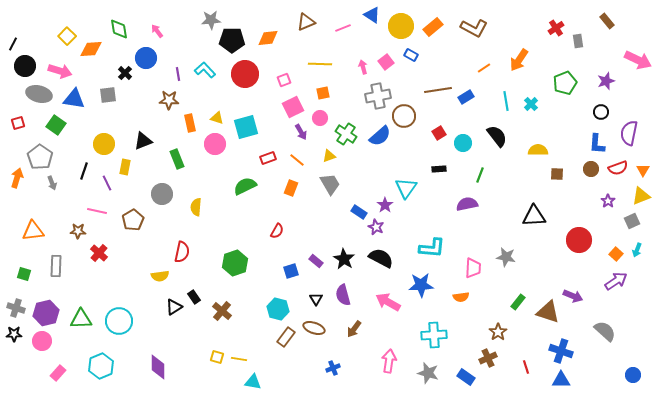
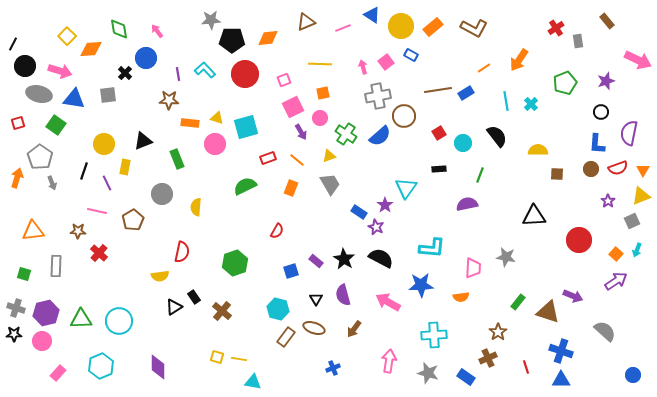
blue rectangle at (466, 97): moved 4 px up
orange rectangle at (190, 123): rotated 72 degrees counterclockwise
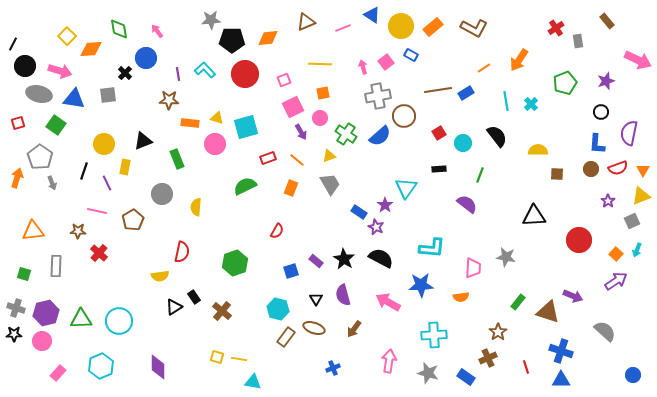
purple semicircle at (467, 204): rotated 50 degrees clockwise
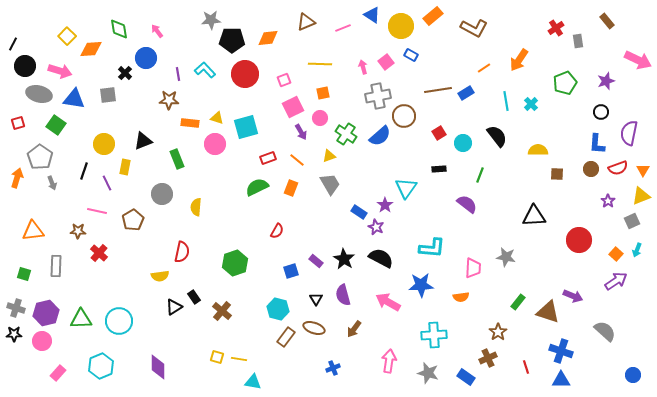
orange rectangle at (433, 27): moved 11 px up
green semicircle at (245, 186): moved 12 px right, 1 px down
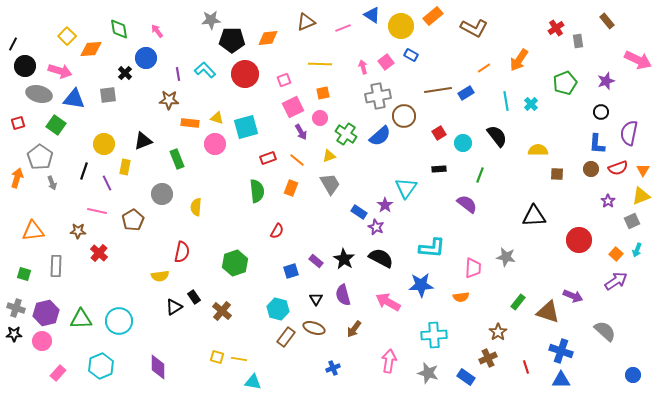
green semicircle at (257, 187): moved 4 px down; rotated 110 degrees clockwise
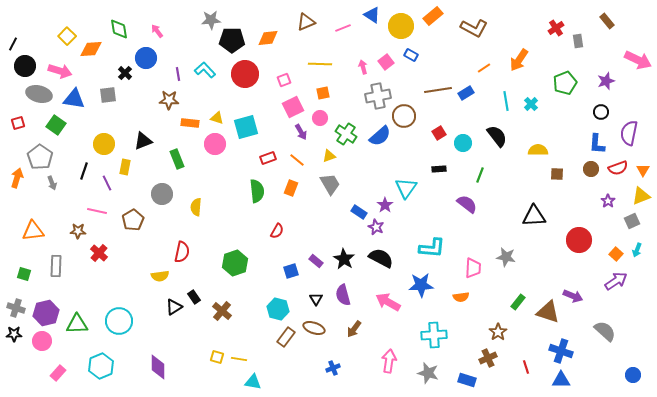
green triangle at (81, 319): moved 4 px left, 5 px down
blue rectangle at (466, 377): moved 1 px right, 3 px down; rotated 18 degrees counterclockwise
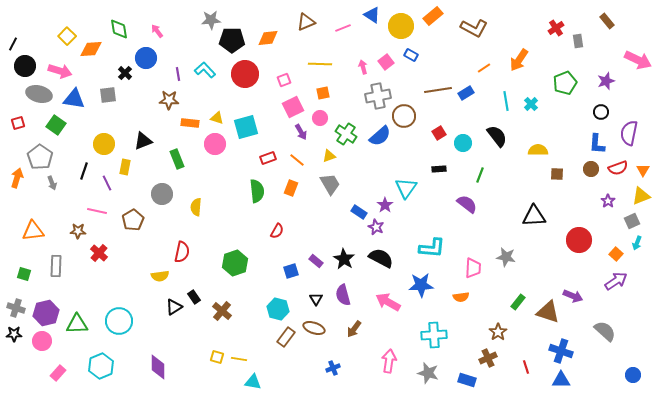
cyan arrow at (637, 250): moved 7 px up
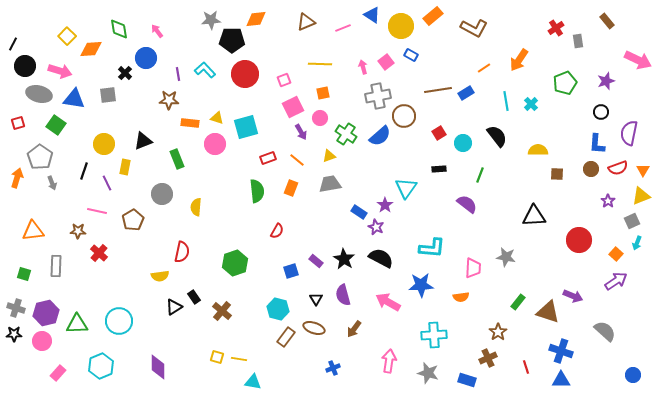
orange diamond at (268, 38): moved 12 px left, 19 px up
gray trapezoid at (330, 184): rotated 70 degrees counterclockwise
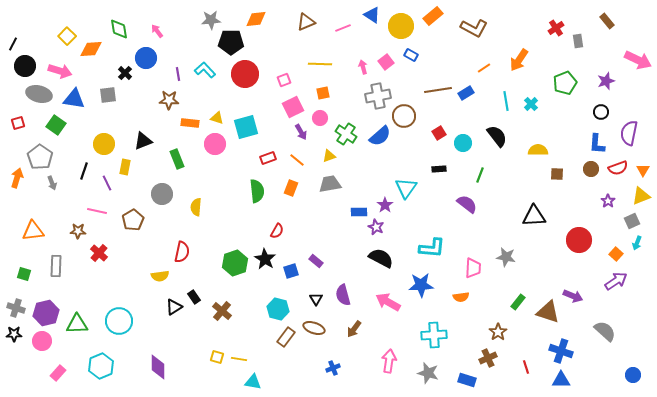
black pentagon at (232, 40): moved 1 px left, 2 px down
blue rectangle at (359, 212): rotated 35 degrees counterclockwise
black star at (344, 259): moved 79 px left
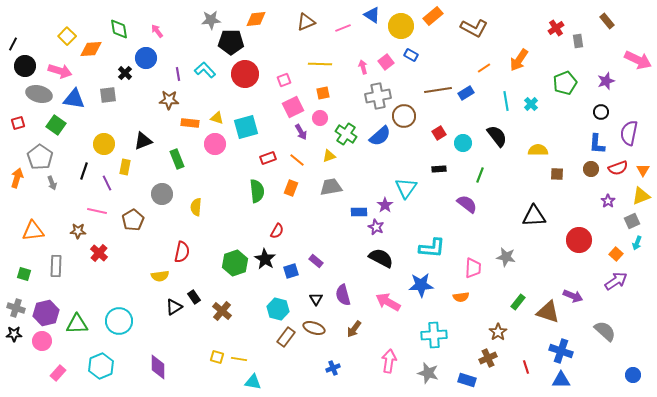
gray trapezoid at (330, 184): moved 1 px right, 3 px down
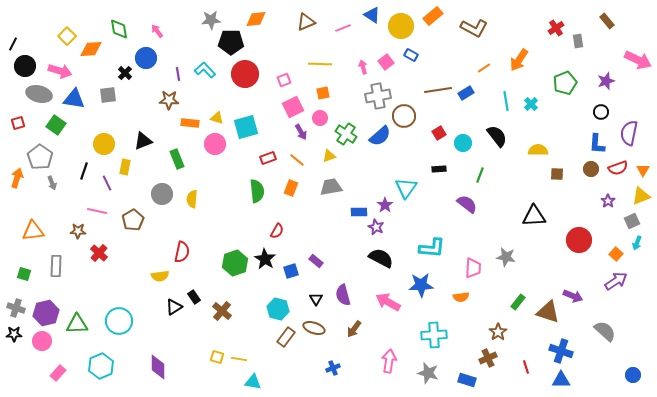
yellow semicircle at (196, 207): moved 4 px left, 8 px up
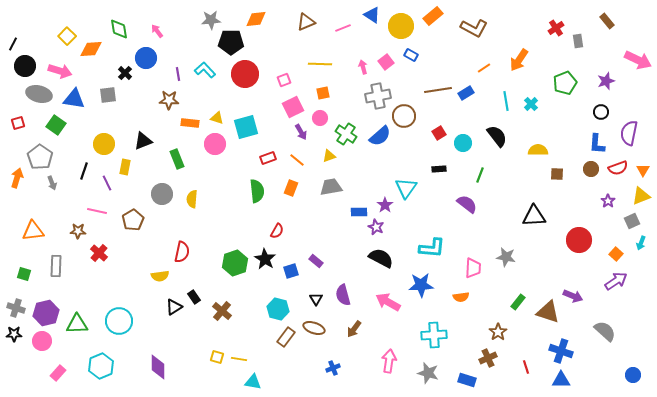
cyan arrow at (637, 243): moved 4 px right
